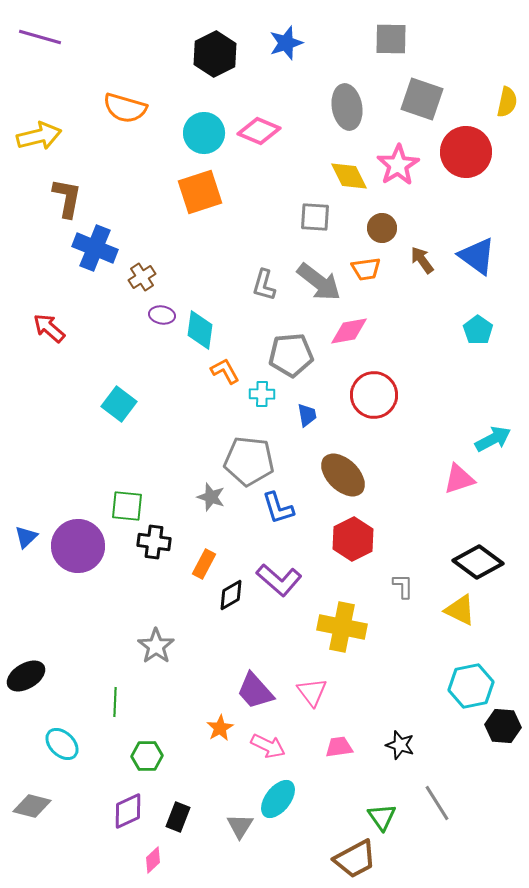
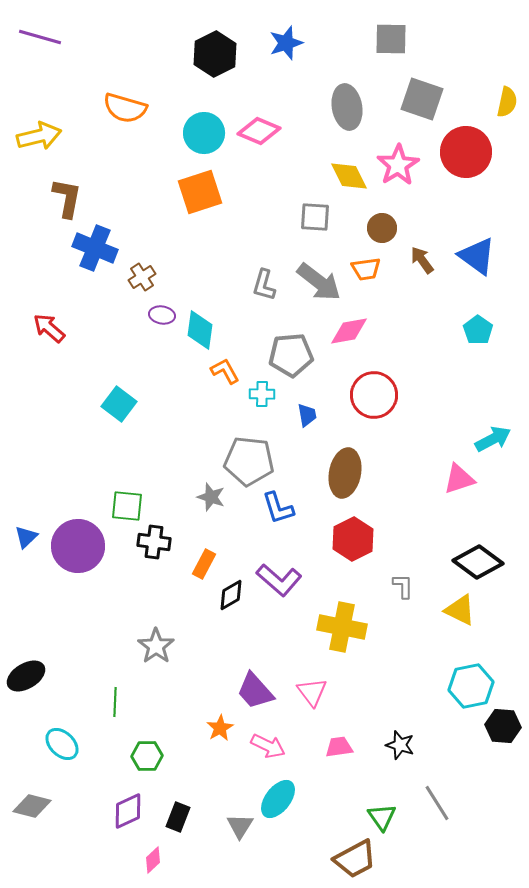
brown ellipse at (343, 475): moved 2 px right, 2 px up; rotated 57 degrees clockwise
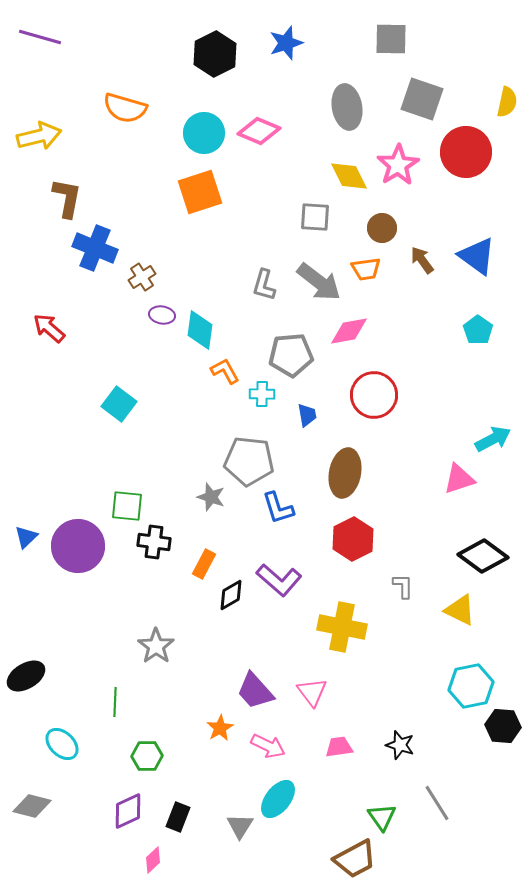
black diamond at (478, 562): moved 5 px right, 6 px up
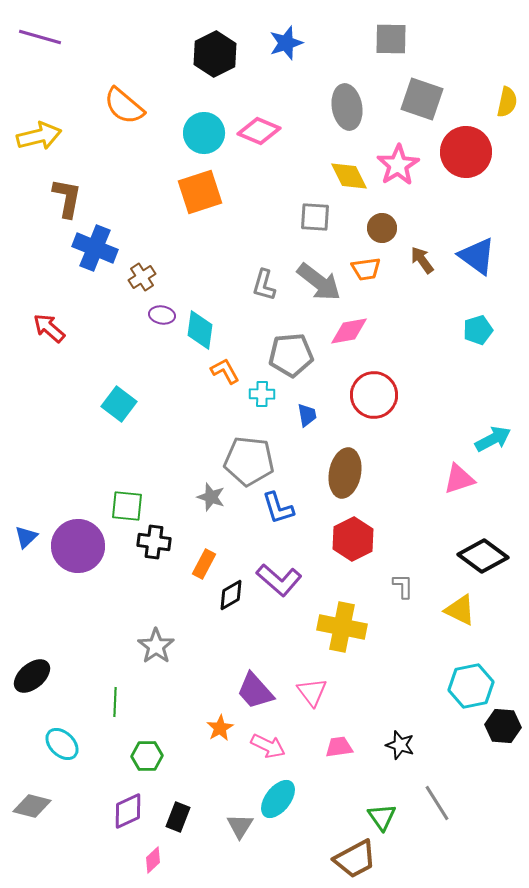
orange semicircle at (125, 108): moved 1 px left, 2 px up; rotated 24 degrees clockwise
cyan pentagon at (478, 330): rotated 20 degrees clockwise
black ellipse at (26, 676): moved 6 px right; rotated 9 degrees counterclockwise
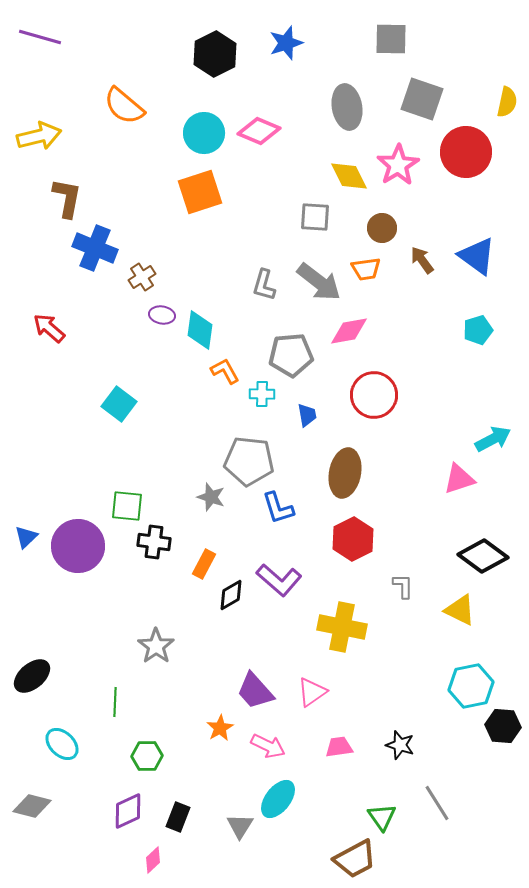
pink triangle at (312, 692): rotated 32 degrees clockwise
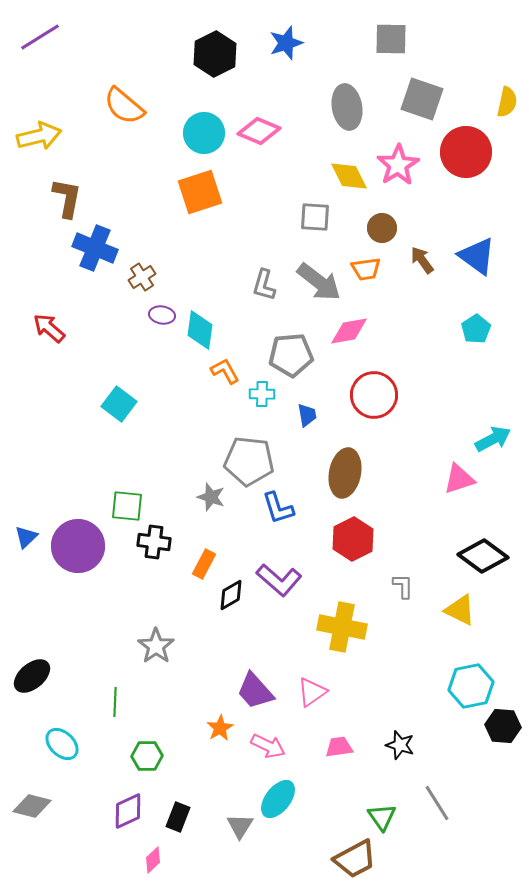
purple line at (40, 37): rotated 48 degrees counterclockwise
cyan pentagon at (478, 330): moved 2 px left, 1 px up; rotated 16 degrees counterclockwise
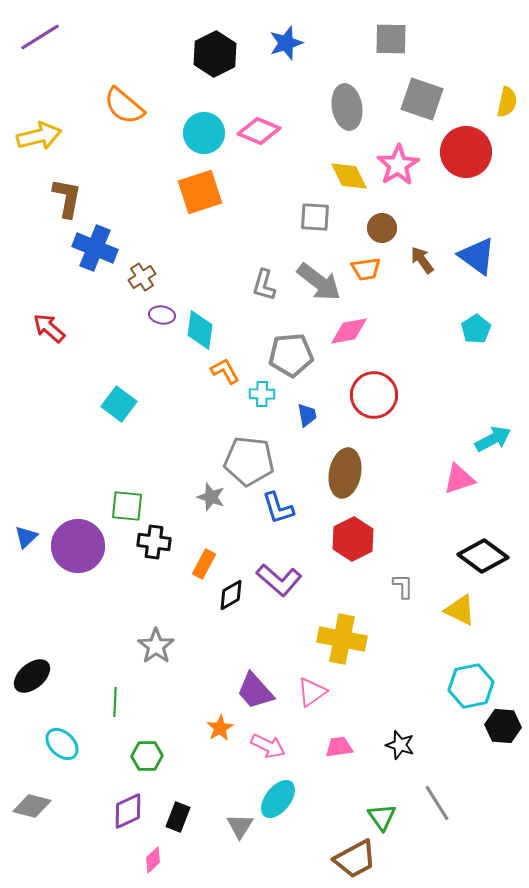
yellow cross at (342, 627): moved 12 px down
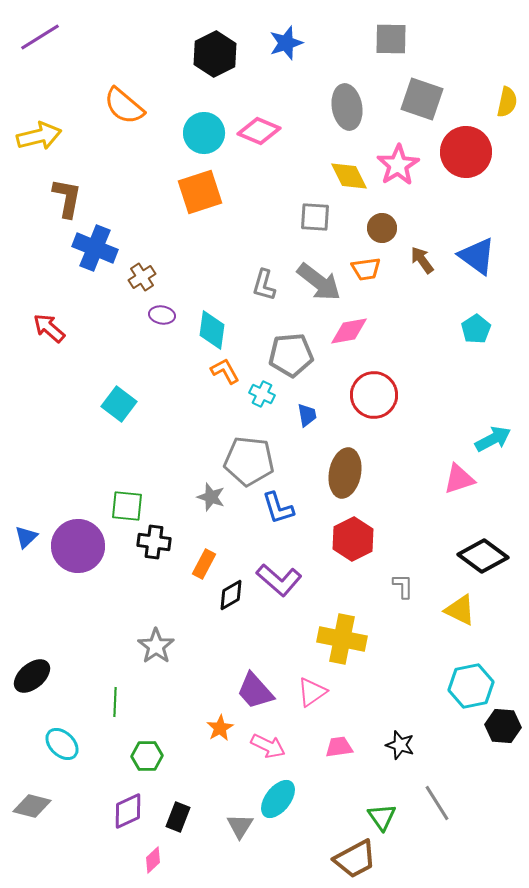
cyan diamond at (200, 330): moved 12 px right
cyan cross at (262, 394): rotated 25 degrees clockwise
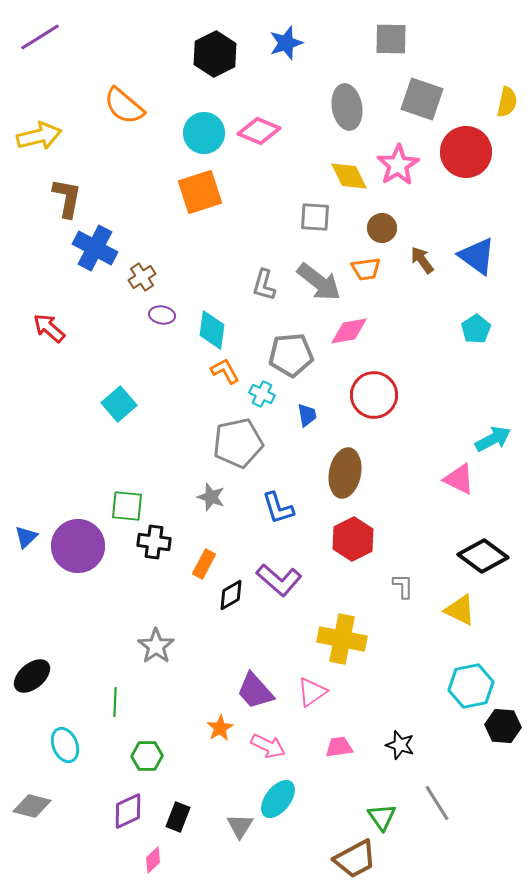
blue cross at (95, 248): rotated 6 degrees clockwise
cyan square at (119, 404): rotated 12 degrees clockwise
gray pentagon at (249, 461): moved 11 px left, 18 px up; rotated 18 degrees counterclockwise
pink triangle at (459, 479): rotated 44 degrees clockwise
cyan ellipse at (62, 744): moved 3 px right, 1 px down; rotated 24 degrees clockwise
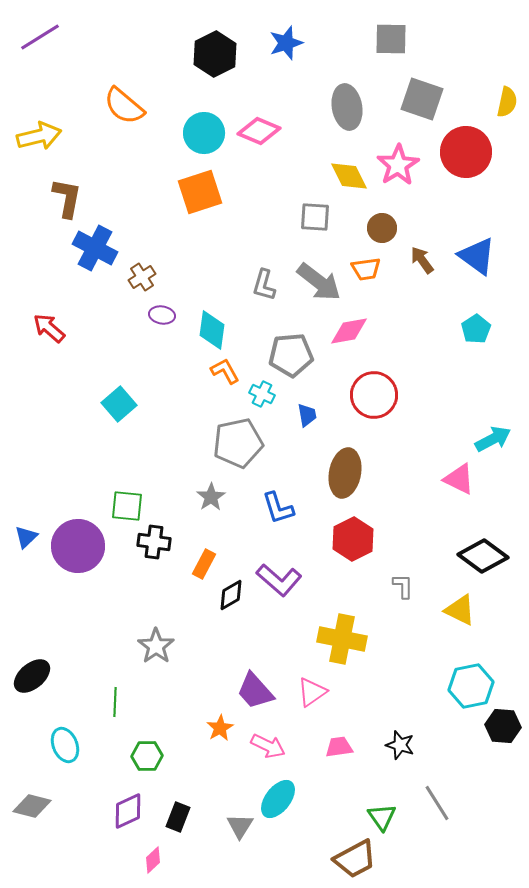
gray star at (211, 497): rotated 20 degrees clockwise
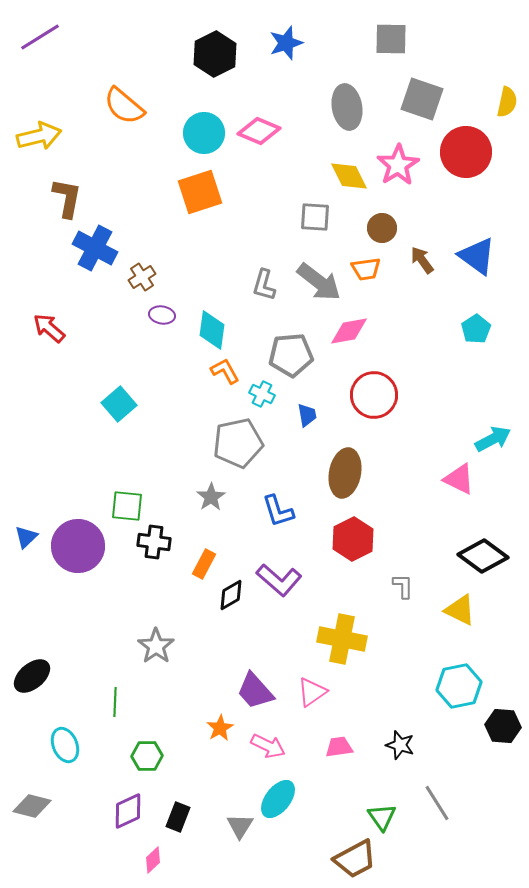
blue L-shape at (278, 508): moved 3 px down
cyan hexagon at (471, 686): moved 12 px left
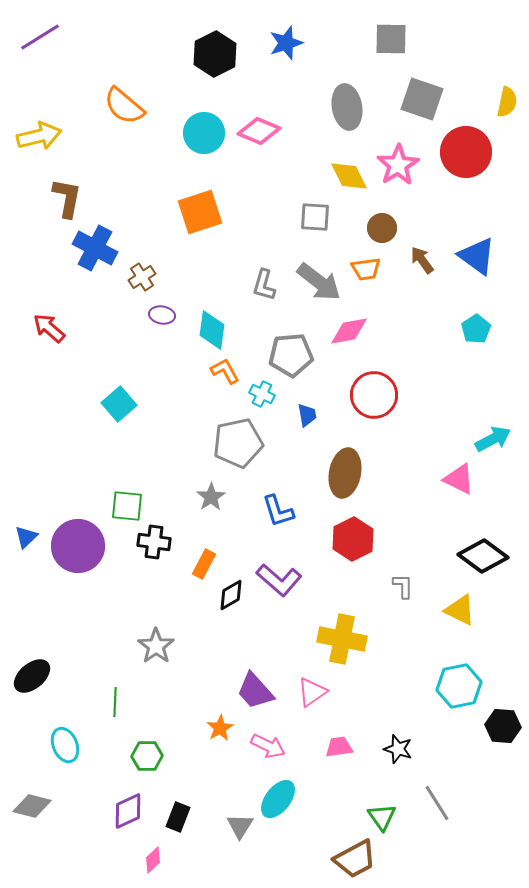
orange square at (200, 192): moved 20 px down
black star at (400, 745): moved 2 px left, 4 px down
